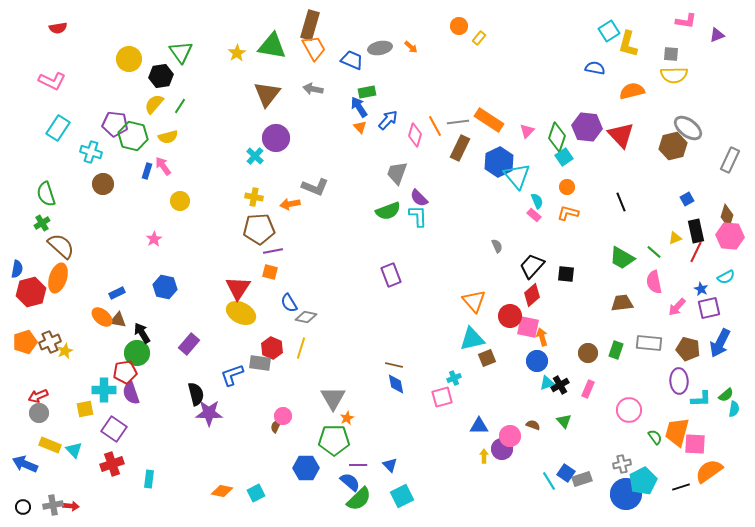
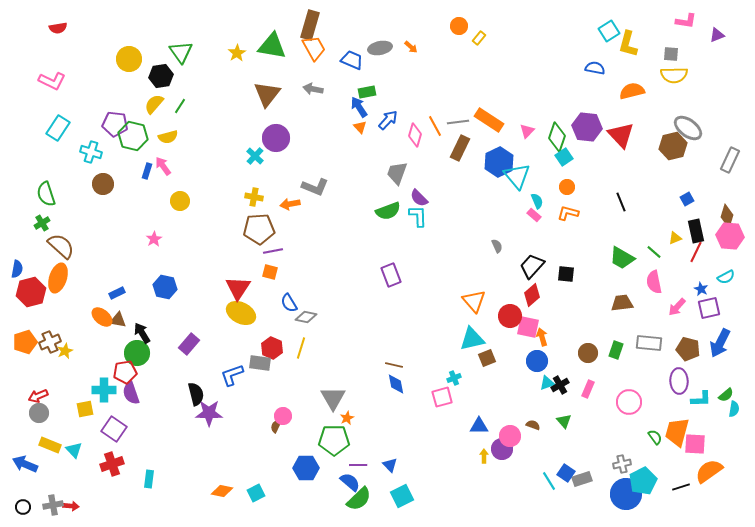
pink circle at (629, 410): moved 8 px up
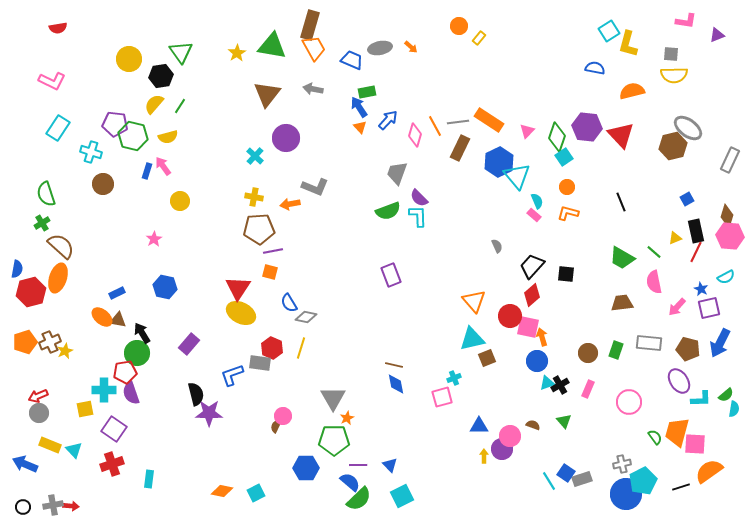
purple circle at (276, 138): moved 10 px right
purple ellipse at (679, 381): rotated 30 degrees counterclockwise
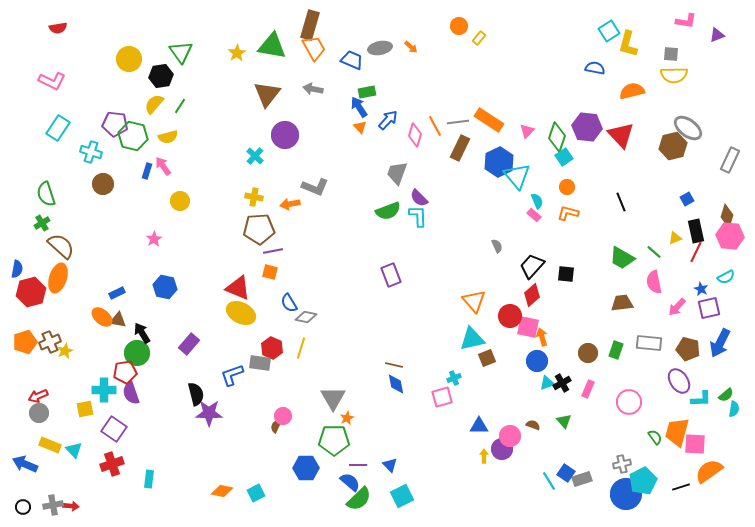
purple circle at (286, 138): moved 1 px left, 3 px up
red triangle at (238, 288): rotated 40 degrees counterclockwise
black cross at (560, 385): moved 2 px right, 2 px up
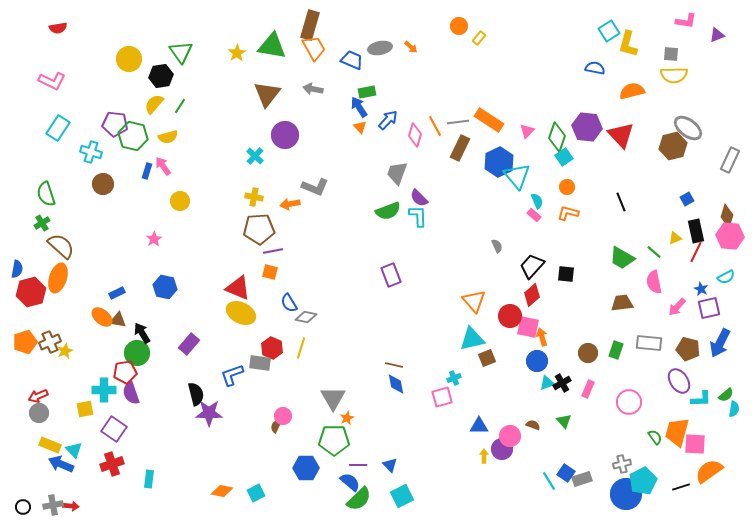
blue arrow at (25, 464): moved 36 px right
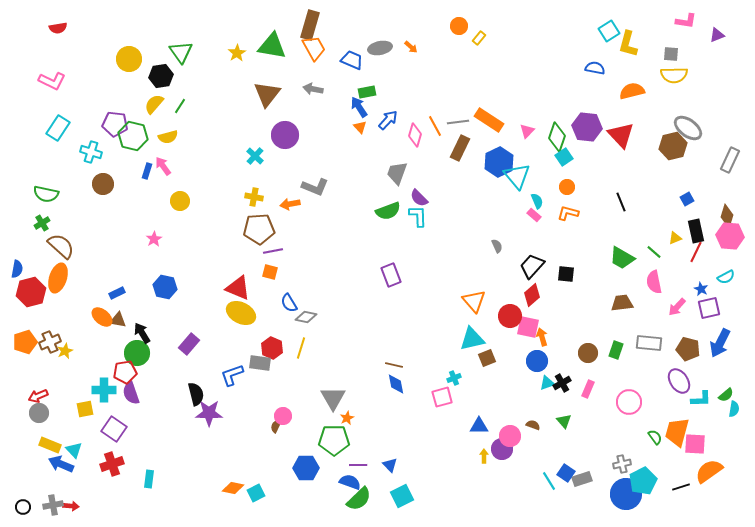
green semicircle at (46, 194): rotated 60 degrees counterclockwise
blue semicircle at (350, 482): rotated 20 degrees counterclockwise
orange diamond at (222, 491): moved 11 px right, 3 px up
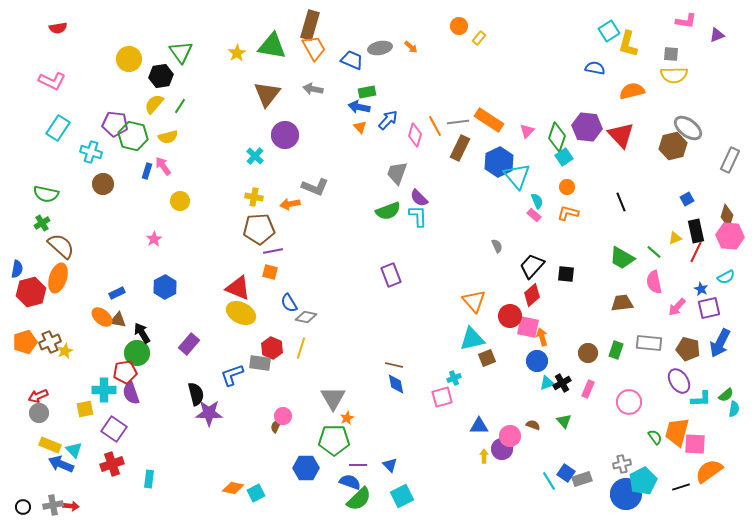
blue arrow at (359, 107): rotated 45 degrees counterclockwise
blue hexagon at (165, 287): rotated 20 degrees clockwise
